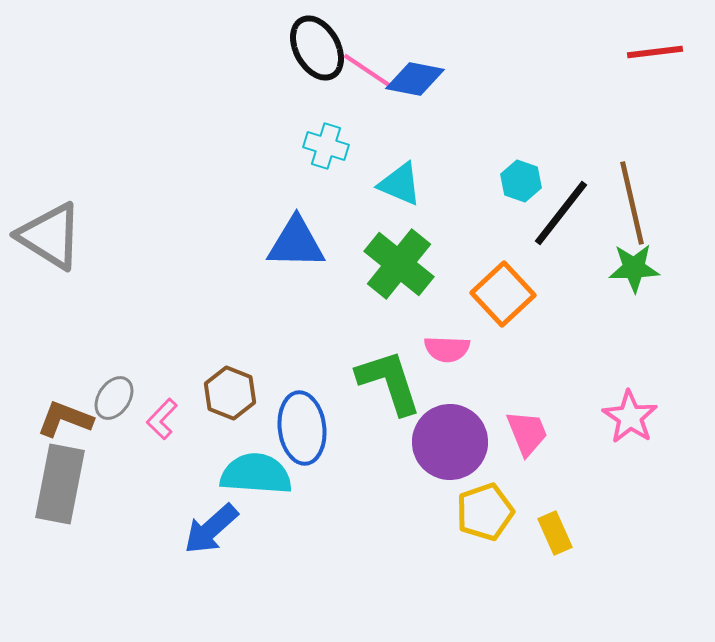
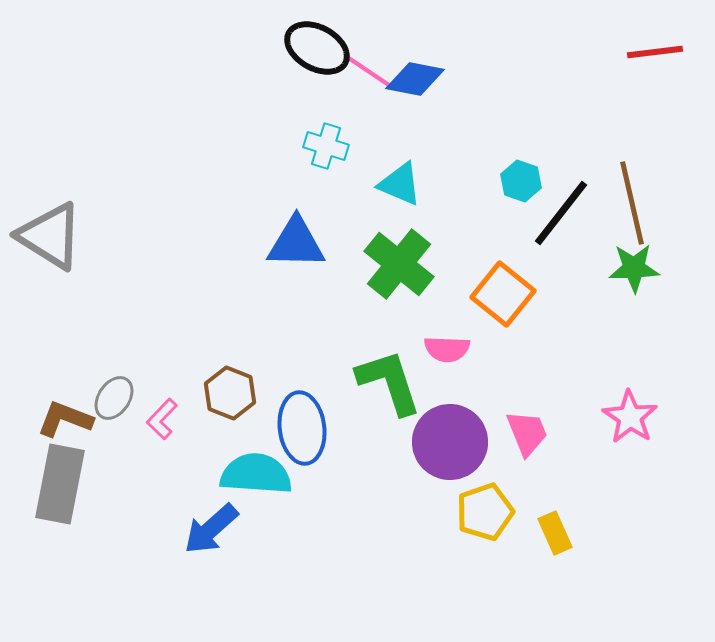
black ellipse: rotated 32 degrees counterclockwise
orange square: rotated 8 degrees counterclockwise
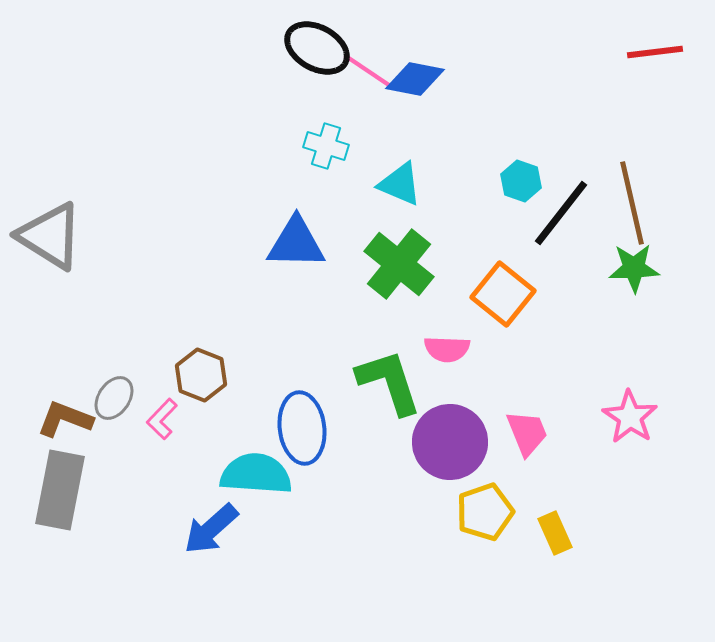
brown hexagon: moved 29 px left, 18 px up
gray rectangle: moved 6 px down
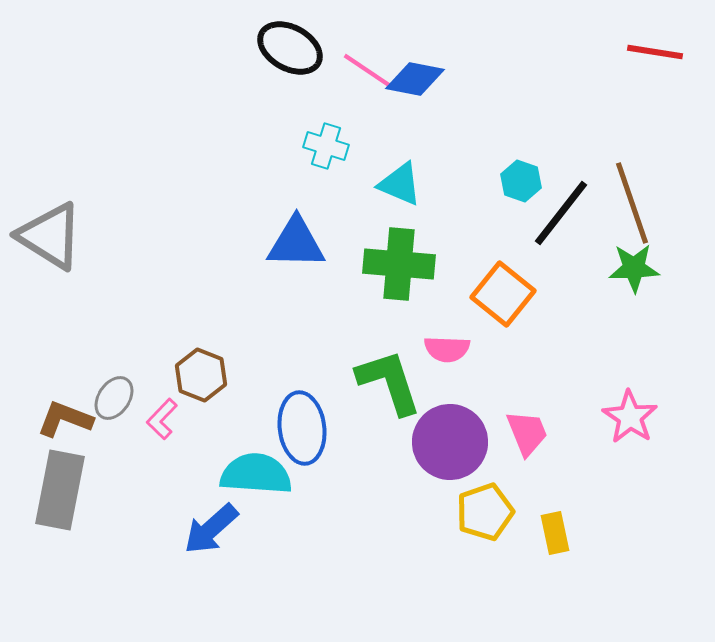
black ellipse: moved 27 px left
red line: rotated 16 degrees clockwise
brown line: rotated 6 degrees counterclockwise
green cross: rotated 34 degrees counterclockwise
yellow rectangle: rotated 12 degrees clockwise
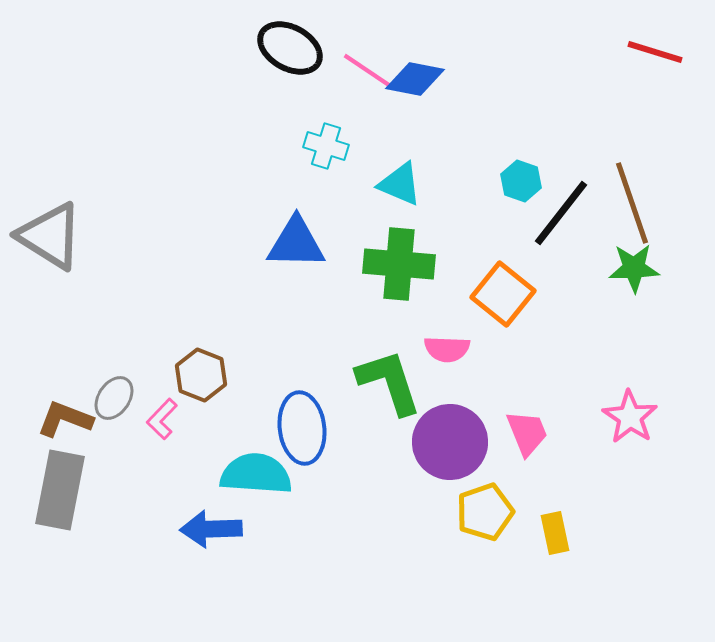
red line: rotated 8 degrees clockwise
blue arrow: rotated 40 degrees clockwise
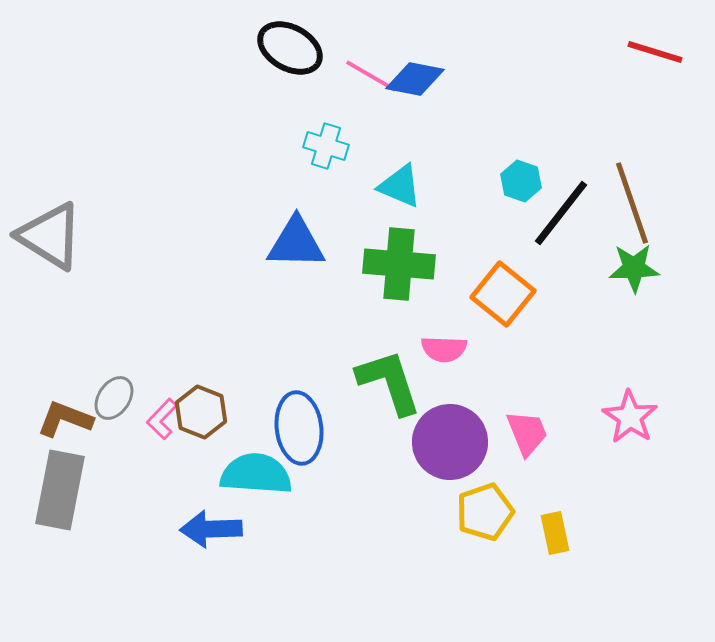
pink line: moved 3 px right, 5 px down; rotated 4 degrees counterclockwise
cyan triangle: moved 2 px down
pink semicircle: moved 3 px left
brown hexagon: moved 37 px down
blue ellipse: moved 3 px left
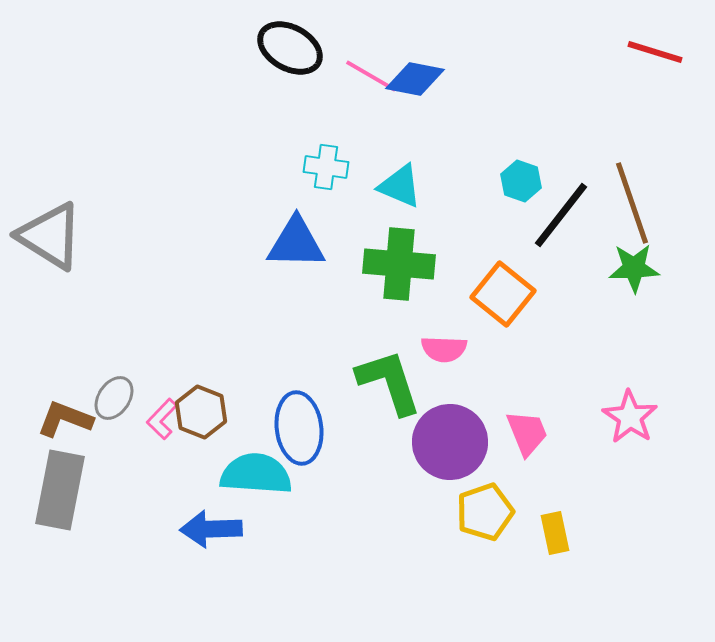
cyan cross: moved 21 px down; rotated 9 degrees counterclockwise
black line: moved 2 px down
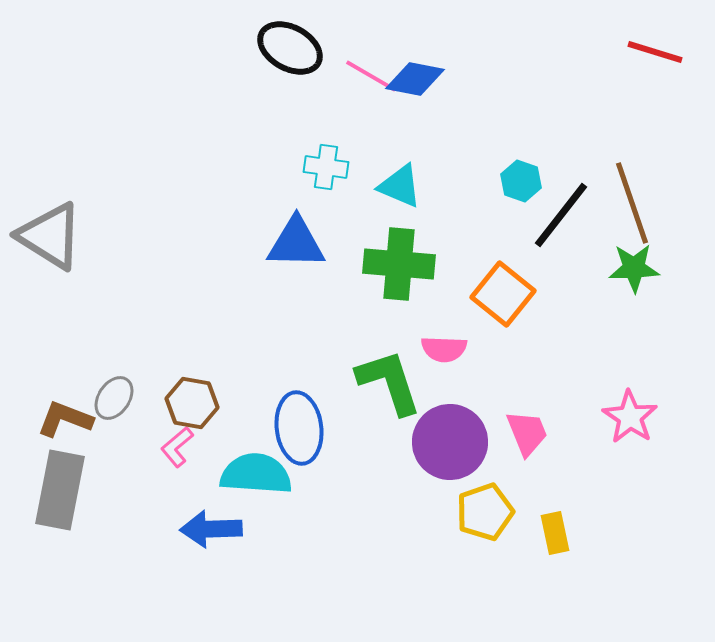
brown hexagon: moved 9 px left, 9 px up; rotated 12 degrees counterclockwise
pink L-shape: moved 15 px right, 28 px down; rotated 6 degrees clockwise
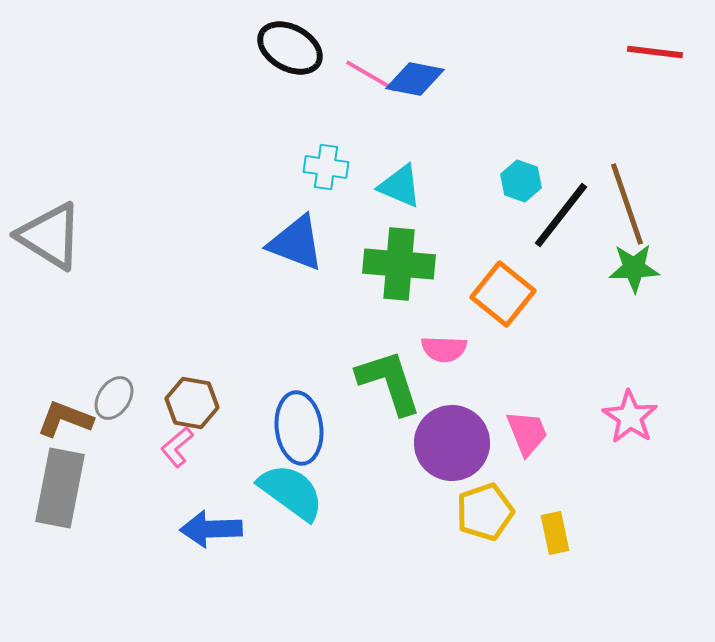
red line: rotated 10 degrees counterclockwise
brown line: moved 5 px left, 1 px down
blue triangle: rotated 20 degrees clockwise
purple circle: moved 2 px right, 1 px down
cyan semicircle: moved 35 px right, 18 px down; rotated 32 degrees clockwise
gray rectangle: moved 2 px up
